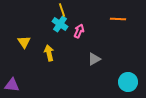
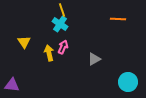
pink arrow: moved 16 px left, 16 px down
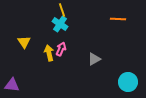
pink arrow: moved 2 px left, 2 px down
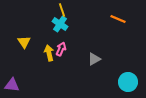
orange line: rotated 21 degrees clockwise
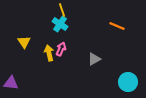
orange line: moved 1 px left, 7 px down
purple triangle: moved 1 px left, 2 px up
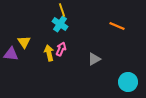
purple triangle: moved 29 px up
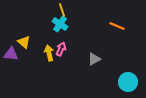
yellow triangle: rotated 16 degrees counterclockwise
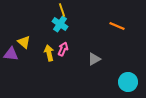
pink arrow: moved 2 px right
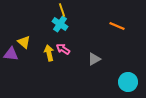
pink arrow: rotated 80 degrees counterclockwise
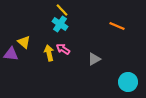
yellow line: rotated 24 degrees counterclockwise
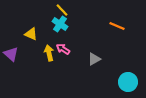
yellow triangle: moved 7 px right, 8 px up; rotated 16 degrees counterclockwise
purple triangle: rotated 35 degrees clockwise
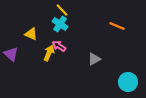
pink arrow: moved 4 px left, 3 px up
yellow arrow: rotated 35 degrees clockwise
